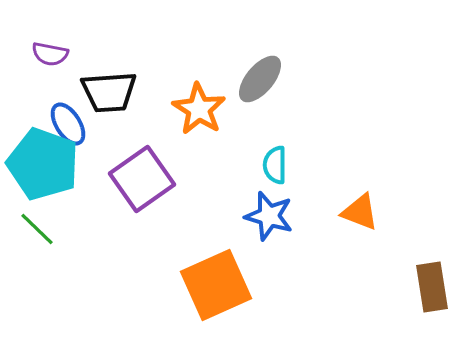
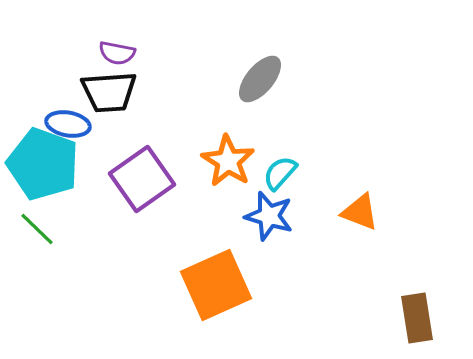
purple semicircle: moved 67 px right, 1 px up
orange star: moved 29 px right, 52 px down
blue ellipse: rotated 48 degrees counterclockwise
cyan semicircle: moved 5 px right, 8 px down; rotated 42 degrees clockwise
brown rectangle: moved 15 px left, 31 px down
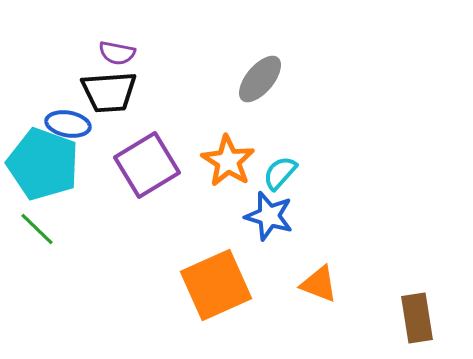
purple square: moved 5 px right, 14 px up; rotated 4 degrees clockwise
orange triangle: moved 41 px left, 72 px down
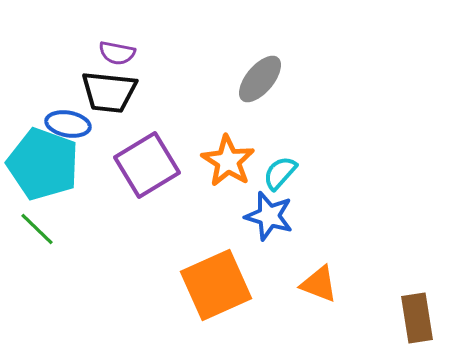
black trapezoid: rotated 10 degrees clockwise
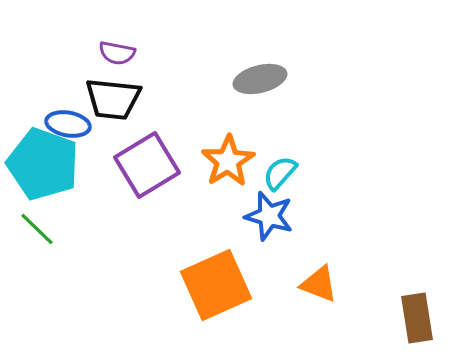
gray ellipse: rotated 36 degrees clockwise
black trapezoid: moved 4 px right, 7 px down
orange star: rotated 8 degrees clockwise
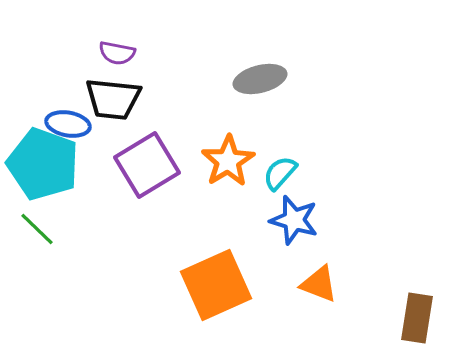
blue star: moved 25 px right, 4 px down
brown rectangle: rotated 18 degrees clockwise
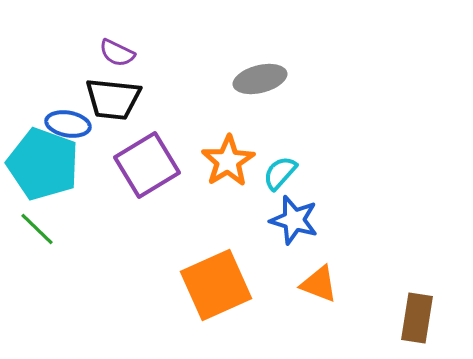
purple semicircle: rotated 15 degrees clockwise
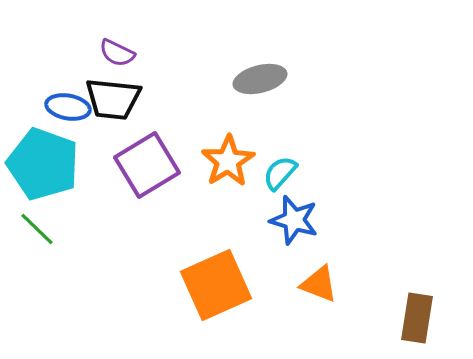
blue ellipse: moved 17 px up
